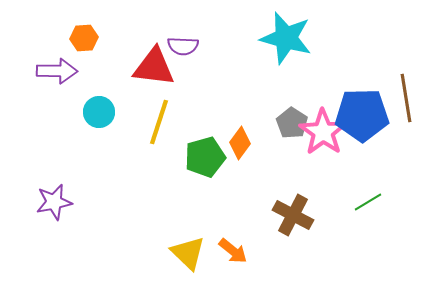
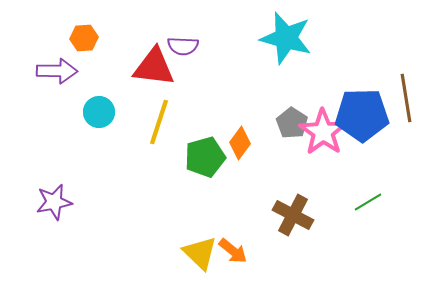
yellow triangle: moved 12 px right
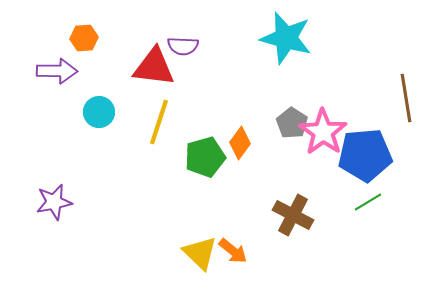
blue pentagon: moved 3 px right, 40 px down; rotated 4 degrees counterclockwise
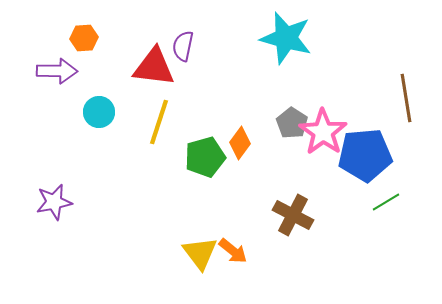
purple semicircle: rotated 100 degrees clockwise
green line: moved 18 px right
yellow triangle: rotated 9 degrees clockwise
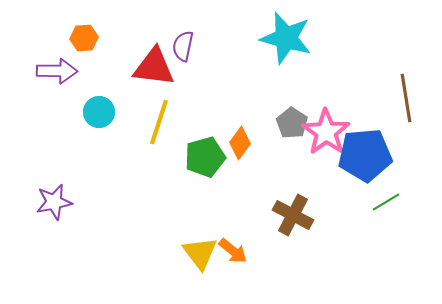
pink star: moved 3 px right
